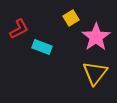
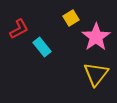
cyan rectangle: rotated 30 degrees clockwise
yellow triangle: moved 1 px right, 1 px down
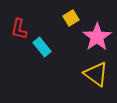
red L-shape: rotated 130 degrees clockwise
pink star: moved 1 px right
yellow triangle: rotated 32 degrees counterclockwise
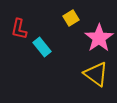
pink star: moved 2 px right, 1 px down
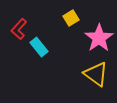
red L-shape: rotated 30 degrees clockwise
cyan rectangle: moved 3 px left
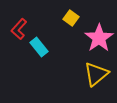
yellow square: rotated 21 degrees counterclockwise
yellow triangle: rotated 44 degrees clockwise
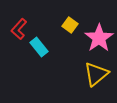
yellow square: moved 1 px left, 7 px down
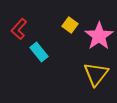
pink star: moved 2 px up
cyan rectangle: moved 5 px down
yellow triangle: rotated 12 degrees counterclockwise
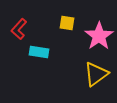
yellow square: moved 3 px left, 2 px up; rotated 28 degrees counterclockwise
cyan rectangle: rotated 42 degrees counterclockwise
yellow triangle: rotated 16 degrees clockwise
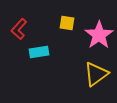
pink star: moved 1 px up
cyan rectangle: rotated 18 degrees counterclockwise
